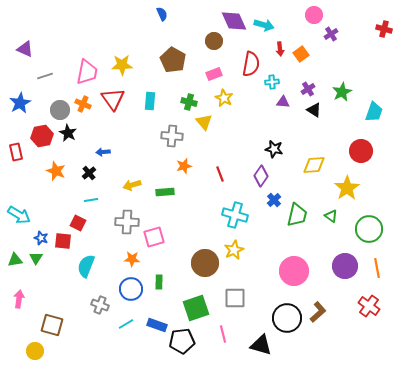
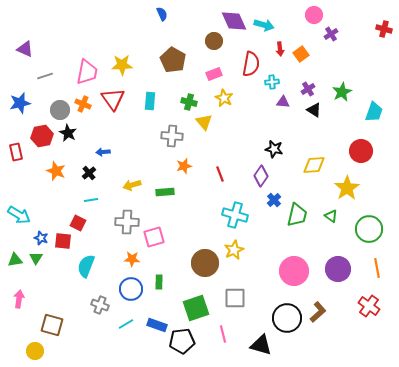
blue star at (20, 103): rotated 15 degrees clockwise
purple circle at (345, 266): moved 7 px left, 3 px down
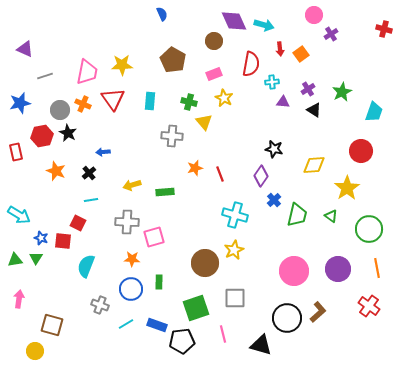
orange star at (184, 166): moved 11 px right, 2 px down
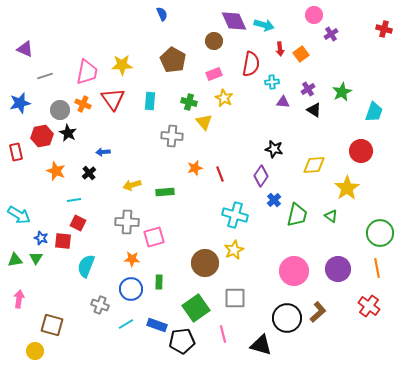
cyan line at (91, 200): moved 17 px left
green circle at (369, 229): moved 11 px right, 4 px down
green square at (196, 308): rotated 16 degrees counterclockwise
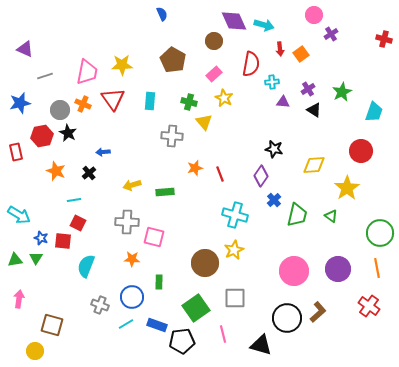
red cross at (384, 29): moved 10 px down
pink rectangle at (214, 74): rotated 21 degrees counterclockwise
pink square at (154, 237): rotated 30 degrees clockwise
blue circle at (131, 289): moved 1 px right, 8 px down
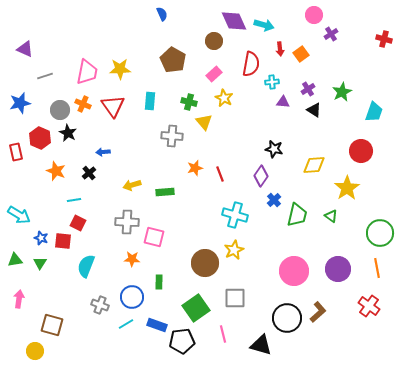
yellow star at (122, 65): moved 2 px left, 4 px down
red triangle at (113, 99): moved 7 px down
red hexagon at (42, 136): moved 2 px left, 2 px down; rotated 25 degrees counterclockwise
green triangle at (36, 258): moved 4 px right, 5 px down
